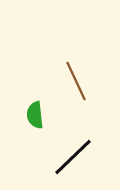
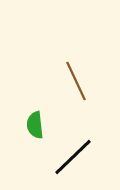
green semicircle: moved 10 px down
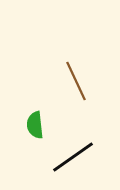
black line: rotated 9 degrees clockwise
